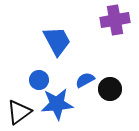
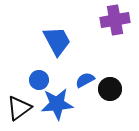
black triangle: moved 4 px up
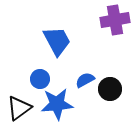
blue circle: moved 1 px right, 1 px up
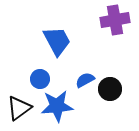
blue star: moved 2 px down
